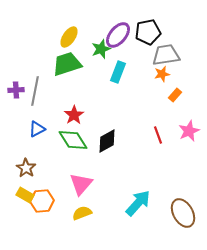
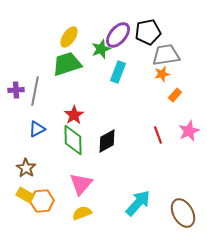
green diamond: rotated 32 degrees clockwise
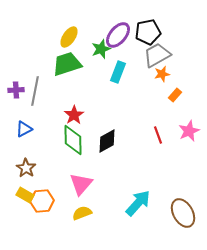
gray trapezoid: moved 9 px left; rotated 20 degrees counterclockwise
blue triangle: moved 13 px left
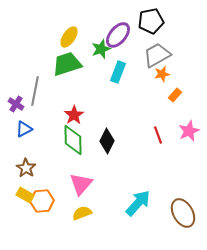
black pentagon: moved 3 px right, 11 px up
purple cross: moved 14 px down; rotated 35 degrees clockwise
black diamond: rotated 35 degrees counterclockwise
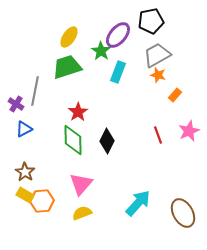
green star: moved 2 px down; rotated 18 degrees counterclockwise
green trapezoid: moved 3 px down
orange star: moved 4 px left, 1 px down; rotated 28 degrees clockwise
red star: moved 4 px right, 3 px up
brown star: moved 1 px left, 4 px down
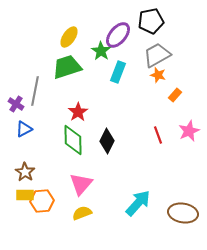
yellow rectangle: rotated 30 degrees counterclockwise
brown ellipse: rotated 52 degrees counterclockwise
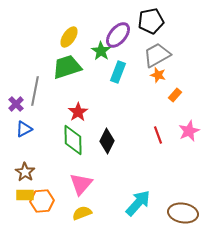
purple cross: rotated 14 degrees clockwise
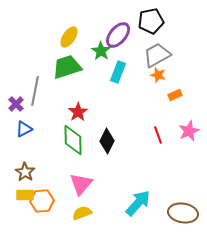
orange rectangle: rotated 24 degrees clockwise
